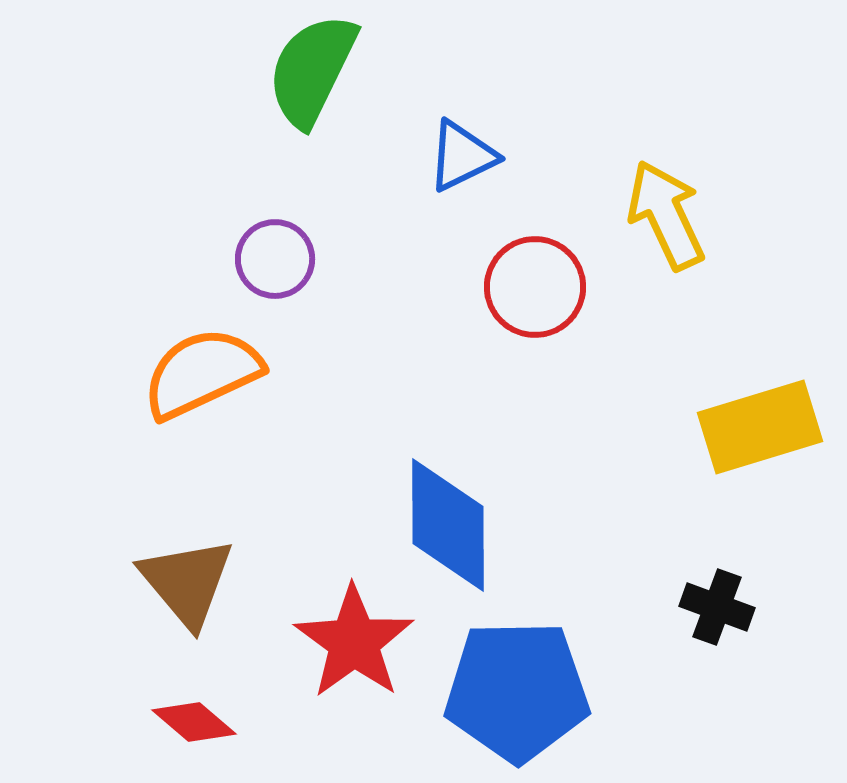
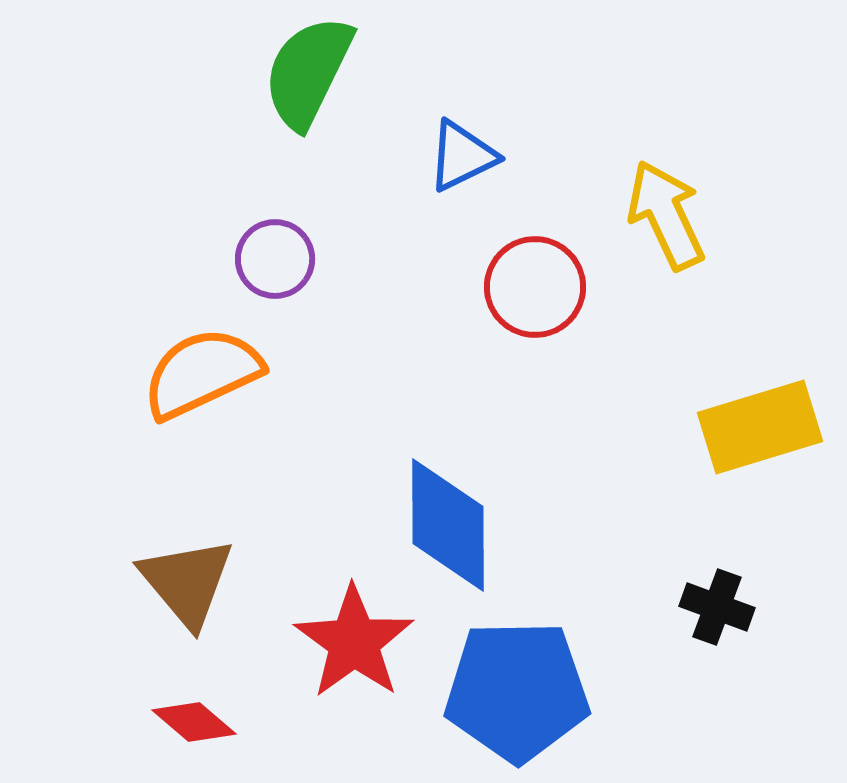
green semicircle: moved 4 px left, 2 px down
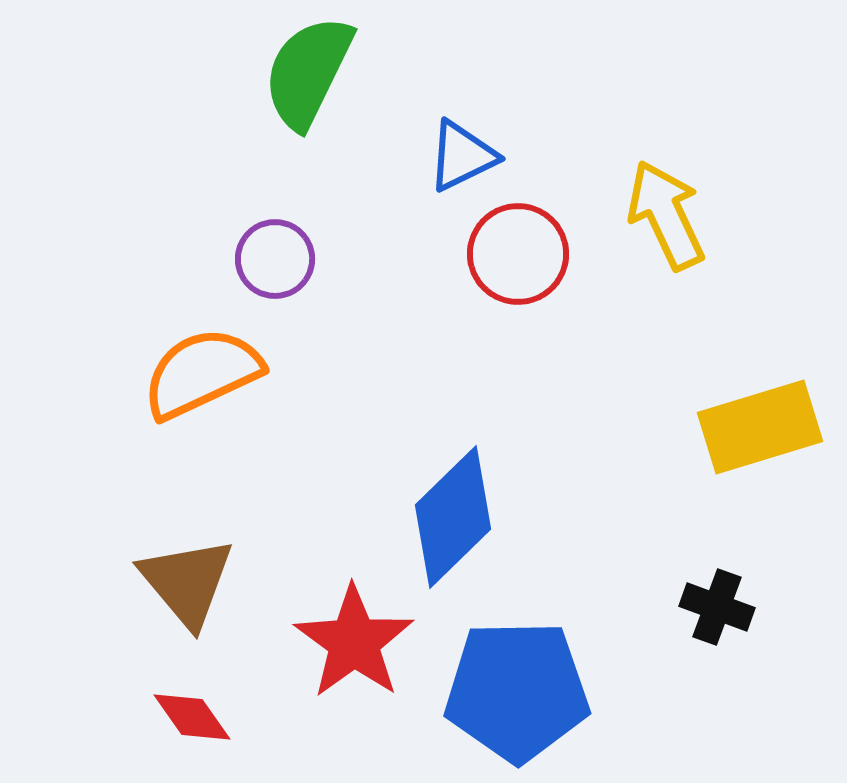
red circle: moved 17 px left, 33 px up
blue diamond: moved 5 px right, 8 px up; rotated 46 degrees clockwise
red diamond: moved 2 px left, 5 px up; rotated 14 degrees clockwise
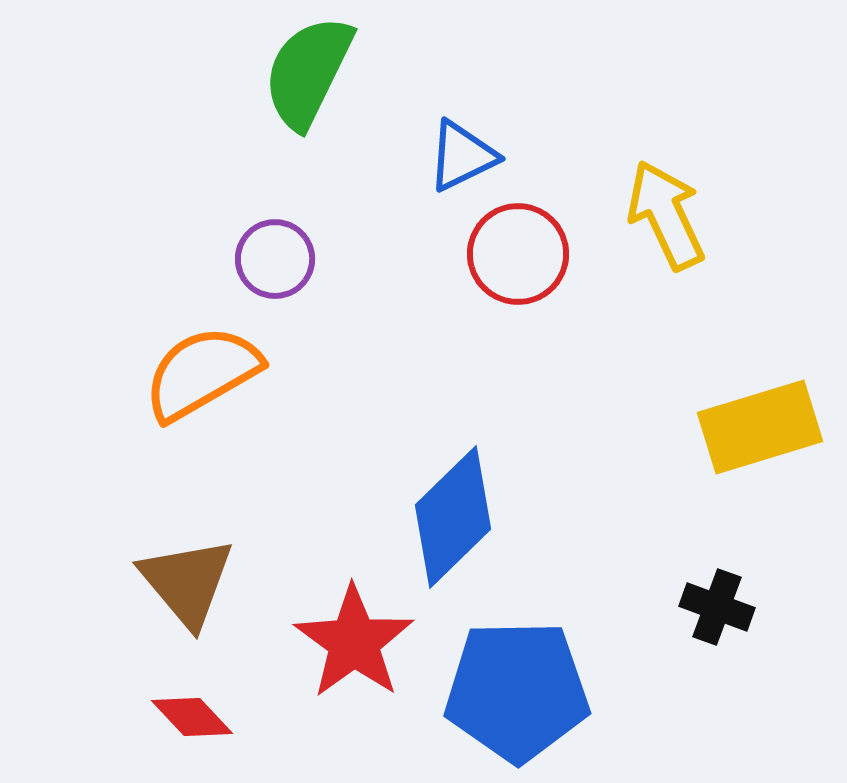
orange semicircle: rotated 5 degrees counterclockwise
red diamond: rotated 8 degrees counterclockwise
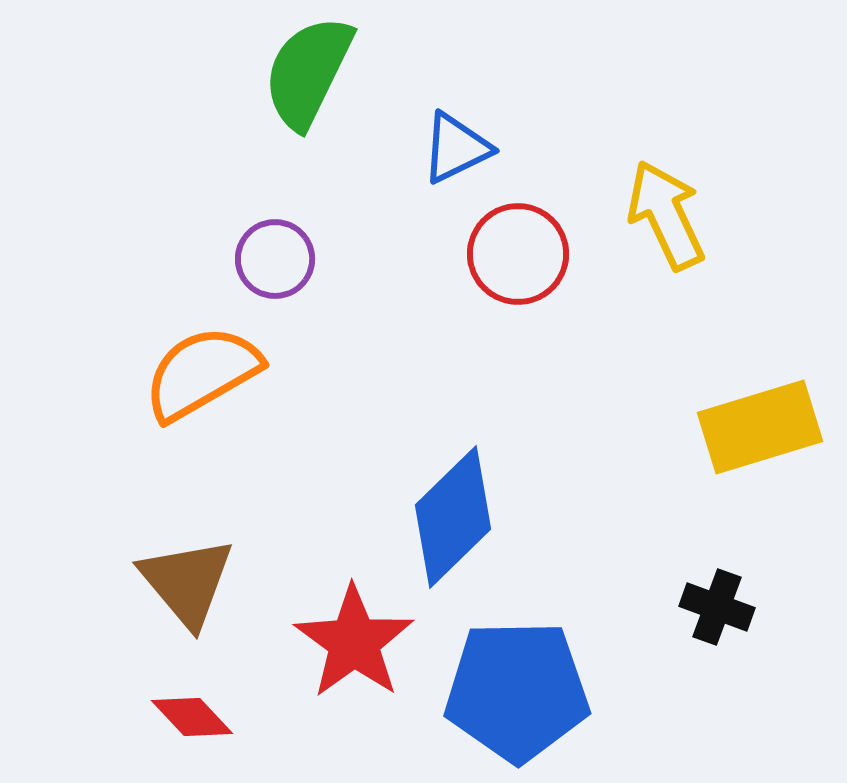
blue triangle: moved 6 px left, 8 px up
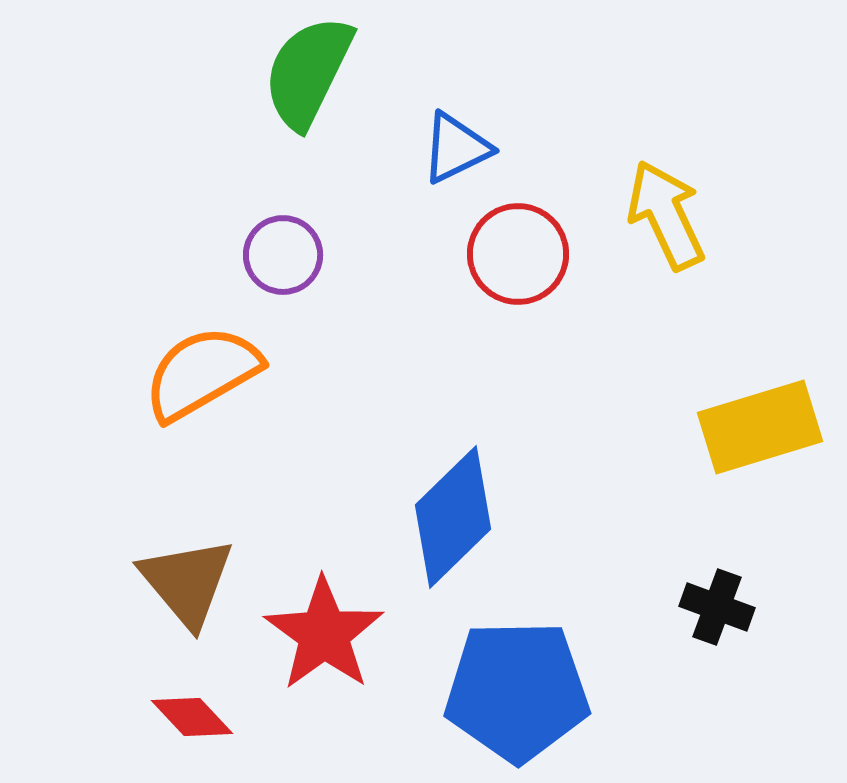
purple circle: moved 8 px right, 4 px up
red star: moved 30 px left, 8 px up
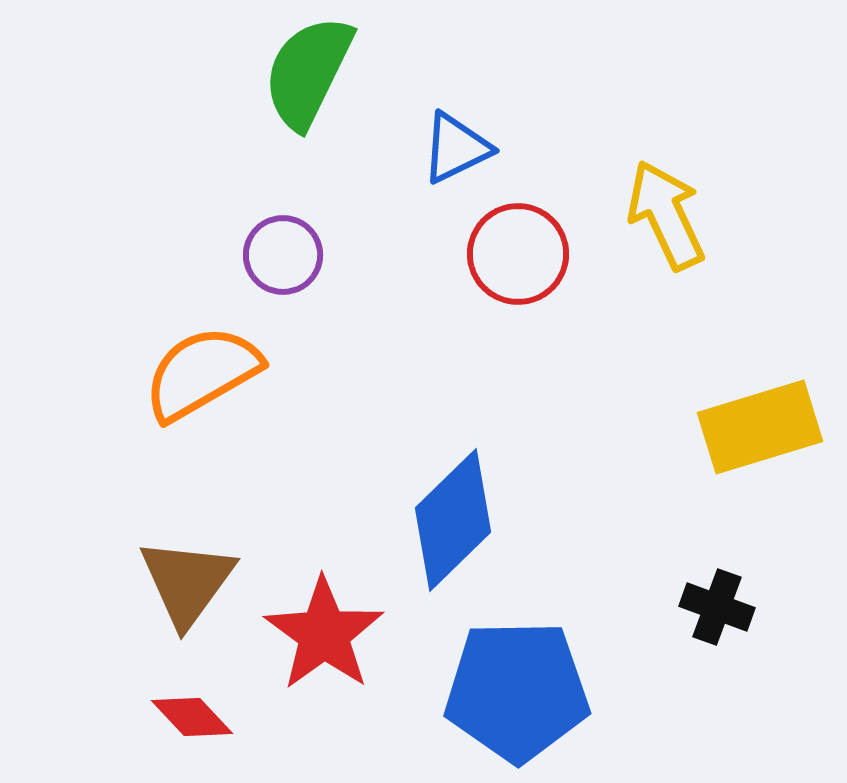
blue diamond: moved 3 px down
brown triangle: rotated 16 degrees clockwise
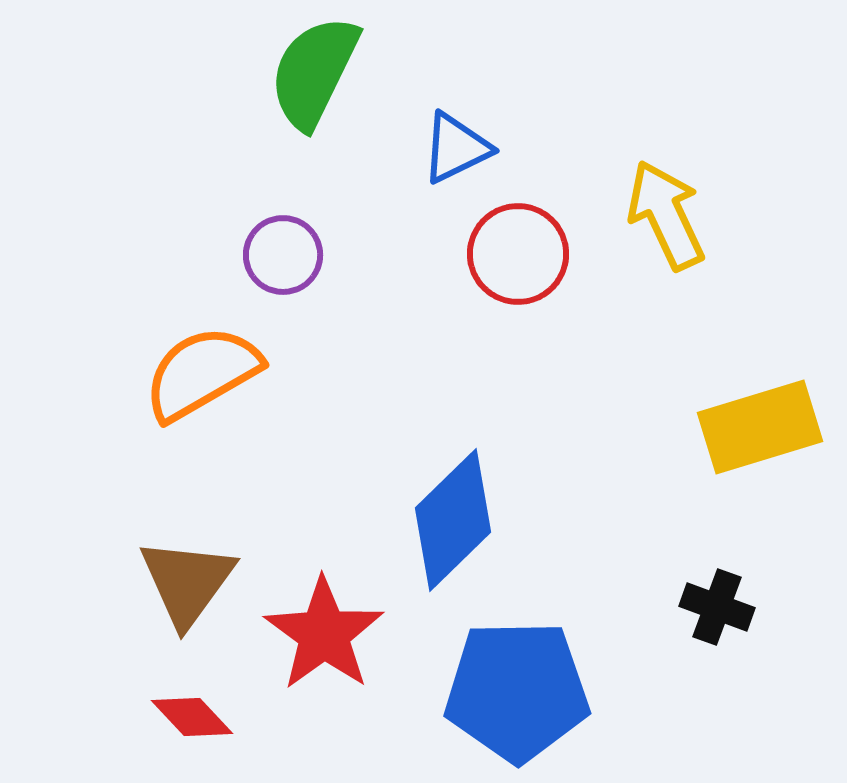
green semicircle: moved 6 px right
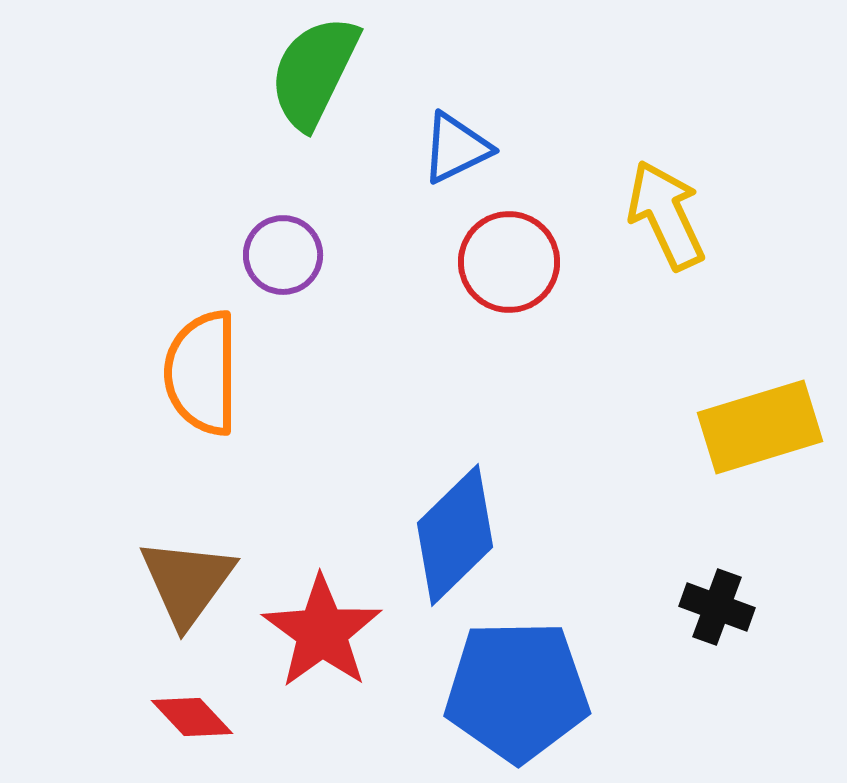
red circle: moved 9 px left, 8 px down
orange semicircle: rotated 60 degrees counterclockwise
blue diamond: moved 2 px right, 15 px down
red star: moved 2 px left, 2 px up
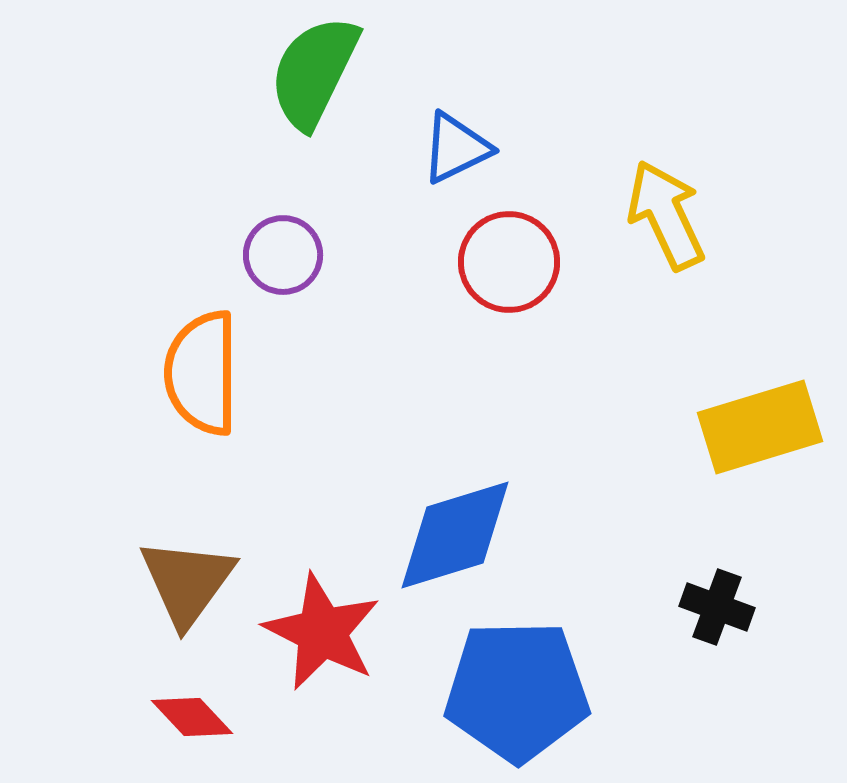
blue diamond: rotated 27 degrees clockwise
red star: rotated 9 degrees counterclockwise
